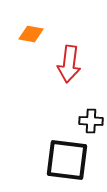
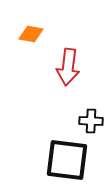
red arrow: moved 1 px left, 3 px down
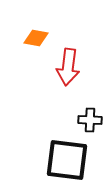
orange diamond: moved 5 px right, 4 px down
black cross: moved 1 px left, 1 px up
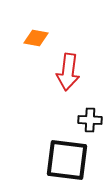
red arrow: moved 5 px down
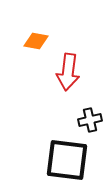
orange diamond: moved 3 px down
black cross: rotated 15 degrees counterclockwise
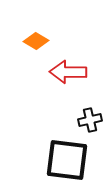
orange diamond: rotated 20 degrees clockwise
red arrow: rotated 84 degrees clockwise
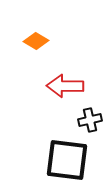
red arrow: moved 3 px left, 14 px down
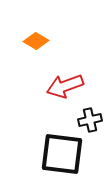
red arrow: rotated 21 degrees counterclockwise
black square: moved 5 px left, 6 px up
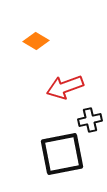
red arrow: moved 1 px down
black square: rotated 18 degrees counterclockwise
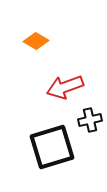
black square: moved 10 px left, 7 px up; rotated 6 degrees counterclockwise
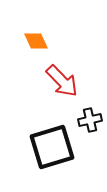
orange diamond: rotated 35 degrees clockwise
red arrow: moved 3 px left, 6 px up; rotated 114 degrees counterclockwise
